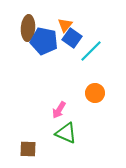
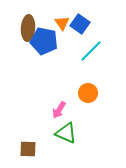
orange triangle: moved 3 px left, 2 px up; rotated 14 degrees counterclockwise
blue square: moved 8 px right, 14 px up
orange circle: moved 7 px left
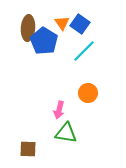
blue pentagon: rotated 20 degrees clockwise
cyan line: moved 7 px left
pink arrow: rotated 18 degrees counterclockwise
green triangle: rotated 15 degrees counterclockwise
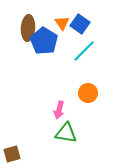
brown square: moved 16 px left, 5 px down; rotated 18 degrees counterclockwise
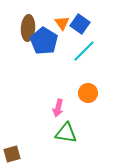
pink arrow: moved 1 px left, 2 px up
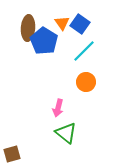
orange circle: moved 2 px left, 11 px up
green triangle: rotated 30 degrees clockwise
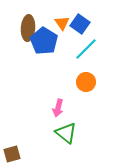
cyan line: moved 2 px right, 2 px up
